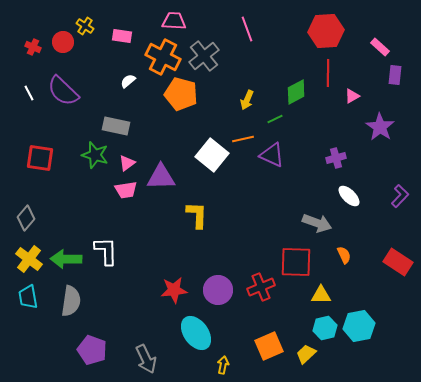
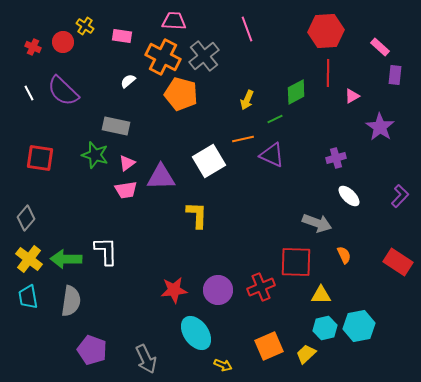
white square at (212, 155): moved 3 px left, 6 px down; rotated 20 degrees clockwise
yellow arrow at (223, 365): rotated 102 degrees clockwise
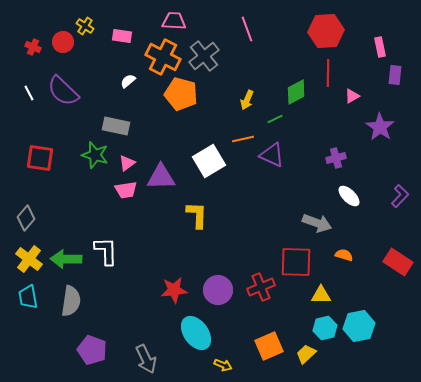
pink rectangle at (380, 47): rotated 36 degrees clockwise
orange semicircle at (344, 255): rotated 48 degrees counterclockwise
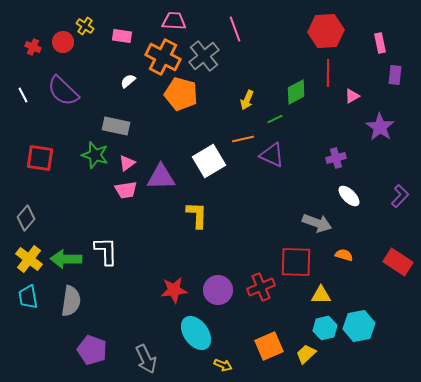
pink line at (247, 29): moved 12 px left
pink rectangle at (380, 47): moved 4 px up
white line at (29, 93): moved 6 px left, 2 px down
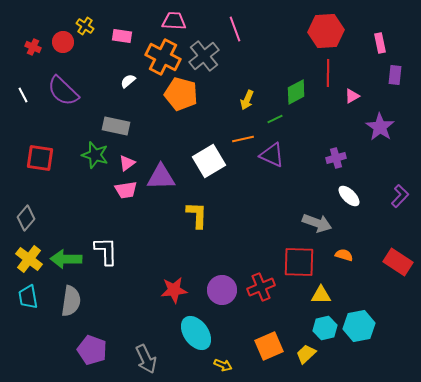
red square at (296, 262): moved 3 px right
purple circle at (218, 290): moved 4 px right
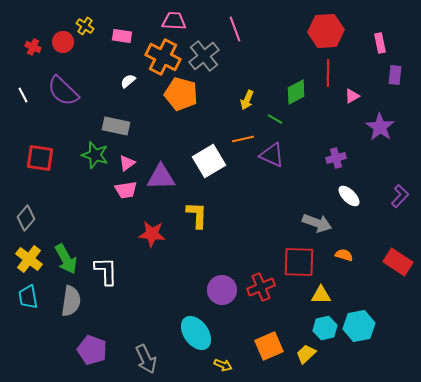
green line at (275, 119): rotated 56 degrees clockwise
white L-shape at (106, 251): moved 20 px down
green arrow at (66, 259): rotated 120 degrees counterclockwise
red star at (174, 290): moved 22 px left, 56 px up; rotated 12 degrees clockwise
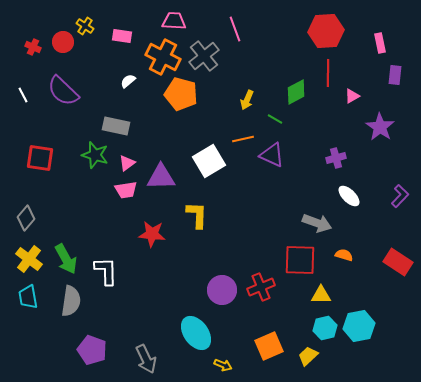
red square at (299, 262): moved 1 px right, 2 px up
yellow trapezoid at (306, 354): moved 2 px right, 2 px down
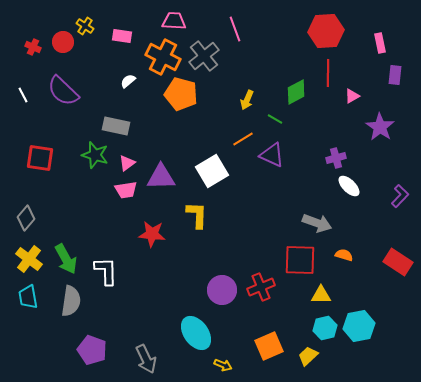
orange line at (243, 139): rotated 20 degrees counterclockwise
white square at (209, 161): moved 3 px right, 10 px down
white ellipse at (349, 196): moved 10 px up
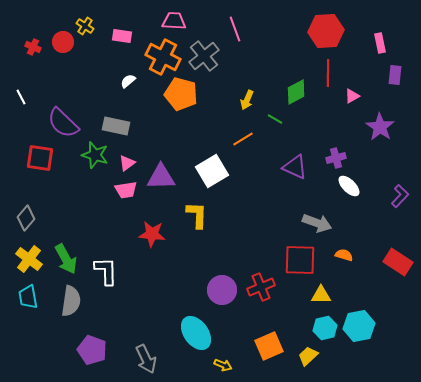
purple semicircle at (63, 91): moved 32 px down
white line at (23, 95): moved 2 px left, 2 px down
purple triangle at (272, 155): moved 23 px right, 12 px down
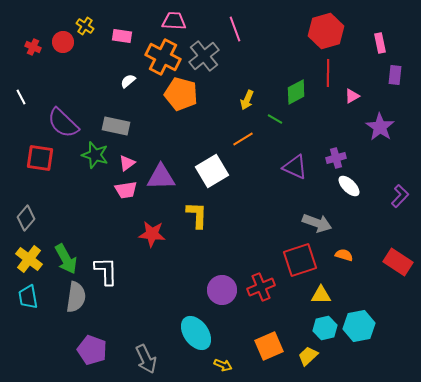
red hexagon at (326, 31): rotated 12 degrees counterclockwise
red square at (300, 260): rotated 20 degrees counterclockwise
gray semicircle at (71, 301): moved 5 px right, 4 px up
